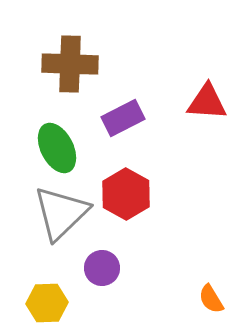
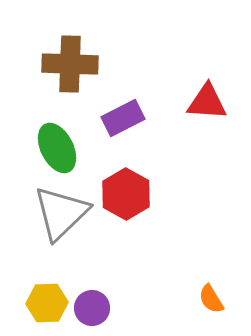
purple circle: moved 10 px left, 40 px down
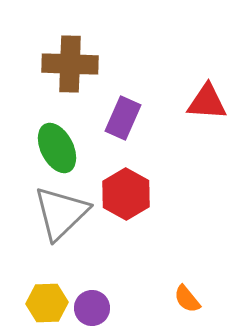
purple rectangle: rotated 39 degrees counterclockwise
orange semicircle: moved 24 px left; rotated 8 degrees counterclockwise
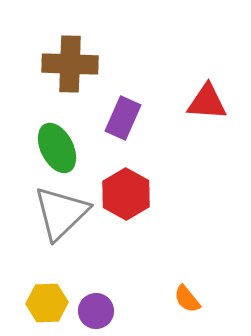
purple circle: moved 4 px right, 3 px down
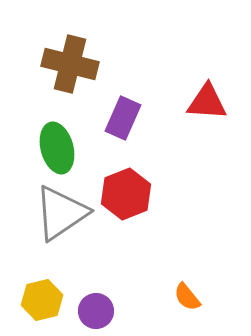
brown cross: rotated 12 degrees clockwise
green ellipse: rotated 12 degrees clockwise
red hexagon: rotated 9 degrees clockwise
gray triangle: rotated 10 degrees clockwise
orange semicircle: moved 2 px up
yellow hexagon: moved 5 px left, 3 px up; rotated 12 degrees counterclockwise
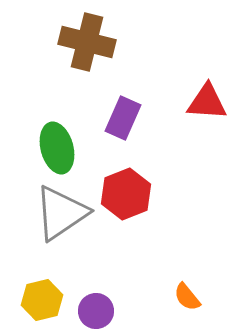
brown cross: moved 17 px right, 22 px up
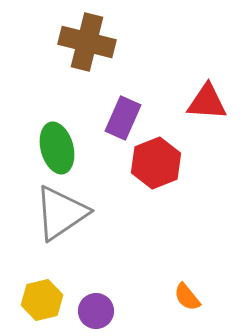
red hexagon: moved 30 px right, 31 px up
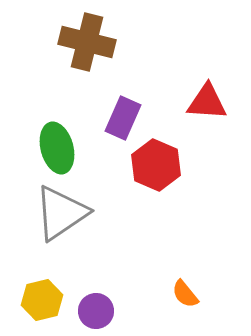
red hexagon: moved 2 px down; rotated 15 degrees counterclockwise
orange semicircle: moved 2 px left, 3 px up
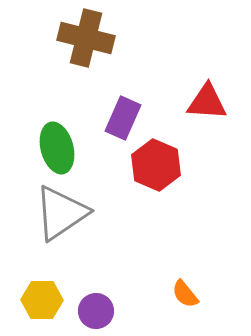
brown cross: moved 1 px left, 4 px up
yellow hexagon: rotated 15 degrees clockwise
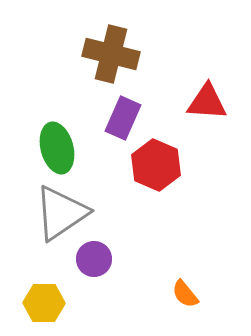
brown cross: moved 25 px right, 16 px down
yellow hexagon: moved 2 px right, 3 px down
purple circle: moved 2 px left, 52 px up
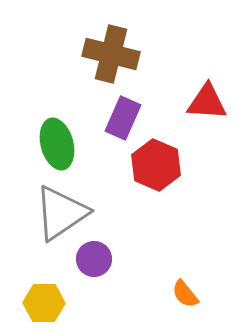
green ellipse: moved 4 px up
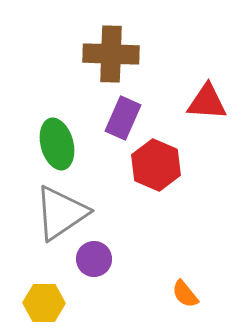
brown cross: rotated 12 degrees counterclockwise
